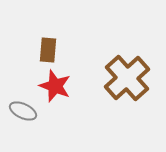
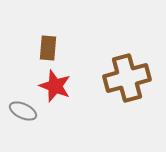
brown rectangle: moved 2 px up
brown cross: rotated 27 degrees clockwise
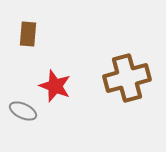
brown rectangle: moved 20 px left, 14 px up
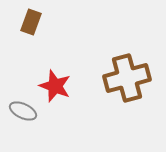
brown rectangle: moved 3 px right, 12 px up; rotated 15 degrees clockwise
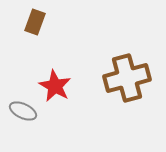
brown rectangle: moved 4 px right
red star: rotated 8 degrees clockwise
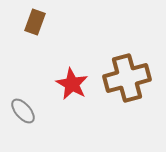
red star: moved 17 px right, 2 px up
gray ellipse: rotated 24 degrees clockwise
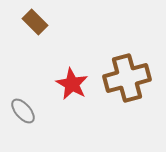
brown rectangle: rotated 65 degrees counterclockwise
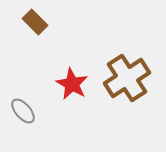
brown cross: rotated 18 degrees counterclockwise
